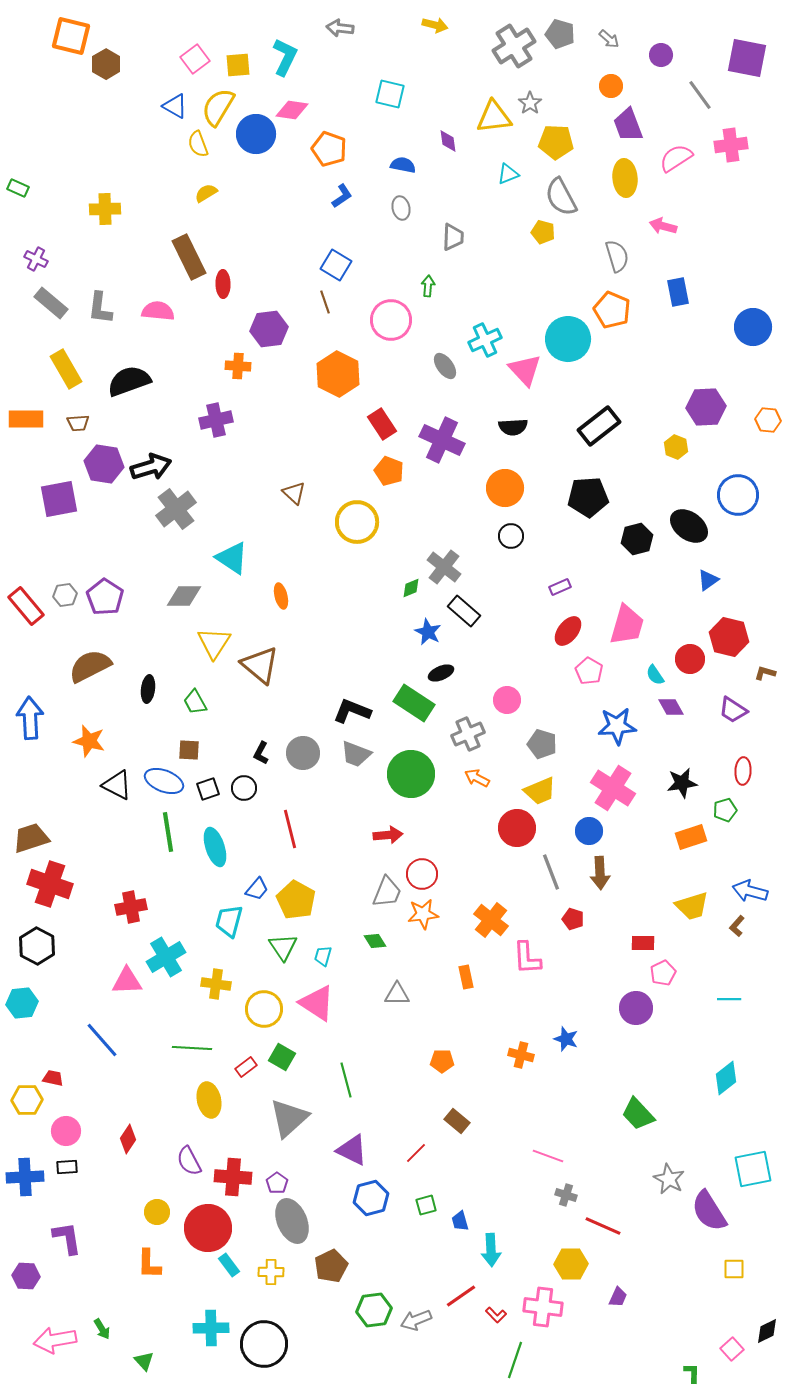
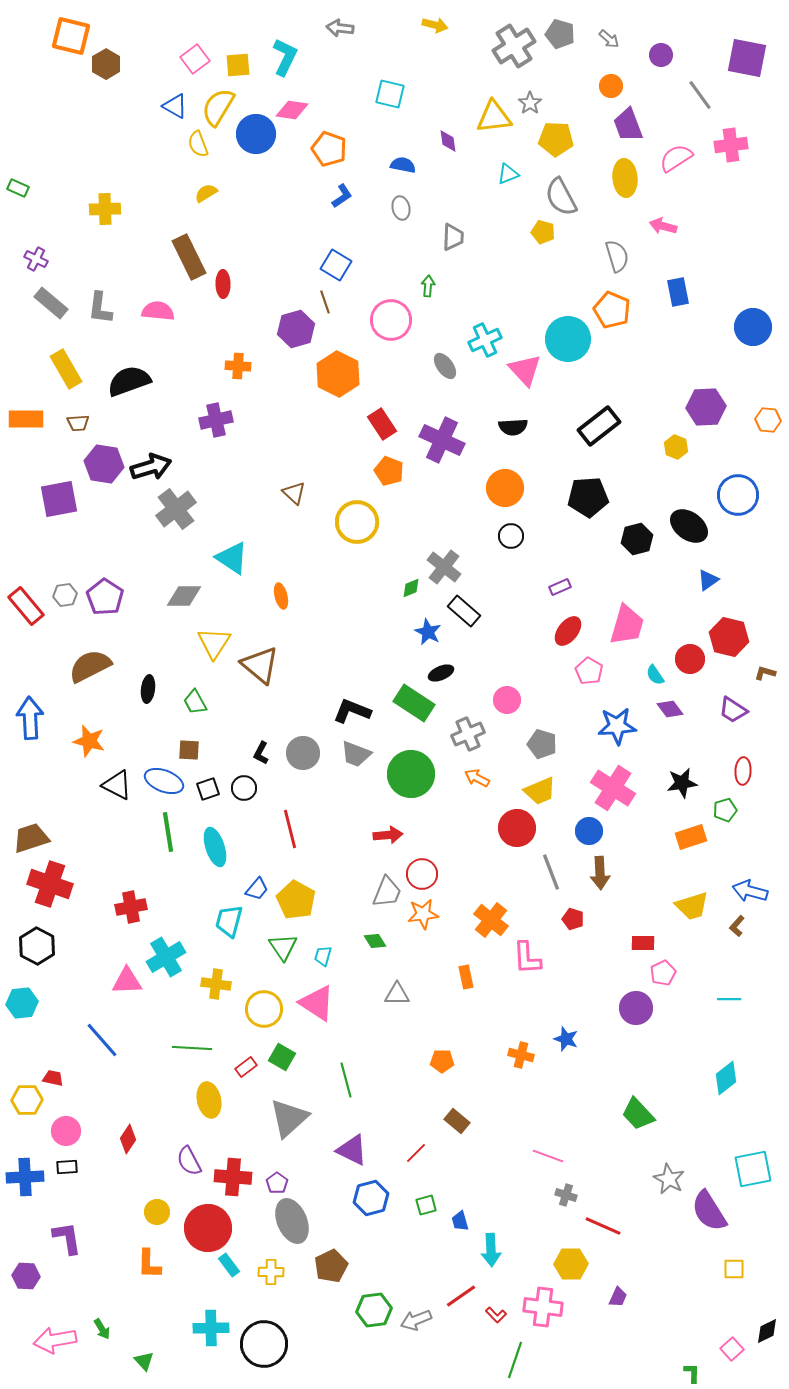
yellow pentagon at (556, 142): moved 3 px up
purple hexagon at (269, 329): moved 27 px right; rotated 9 degrees counterclockwise
purple diamond at (671, 707): moved 1 px left, 2 px down; rotated 8 degrees counterclockwise
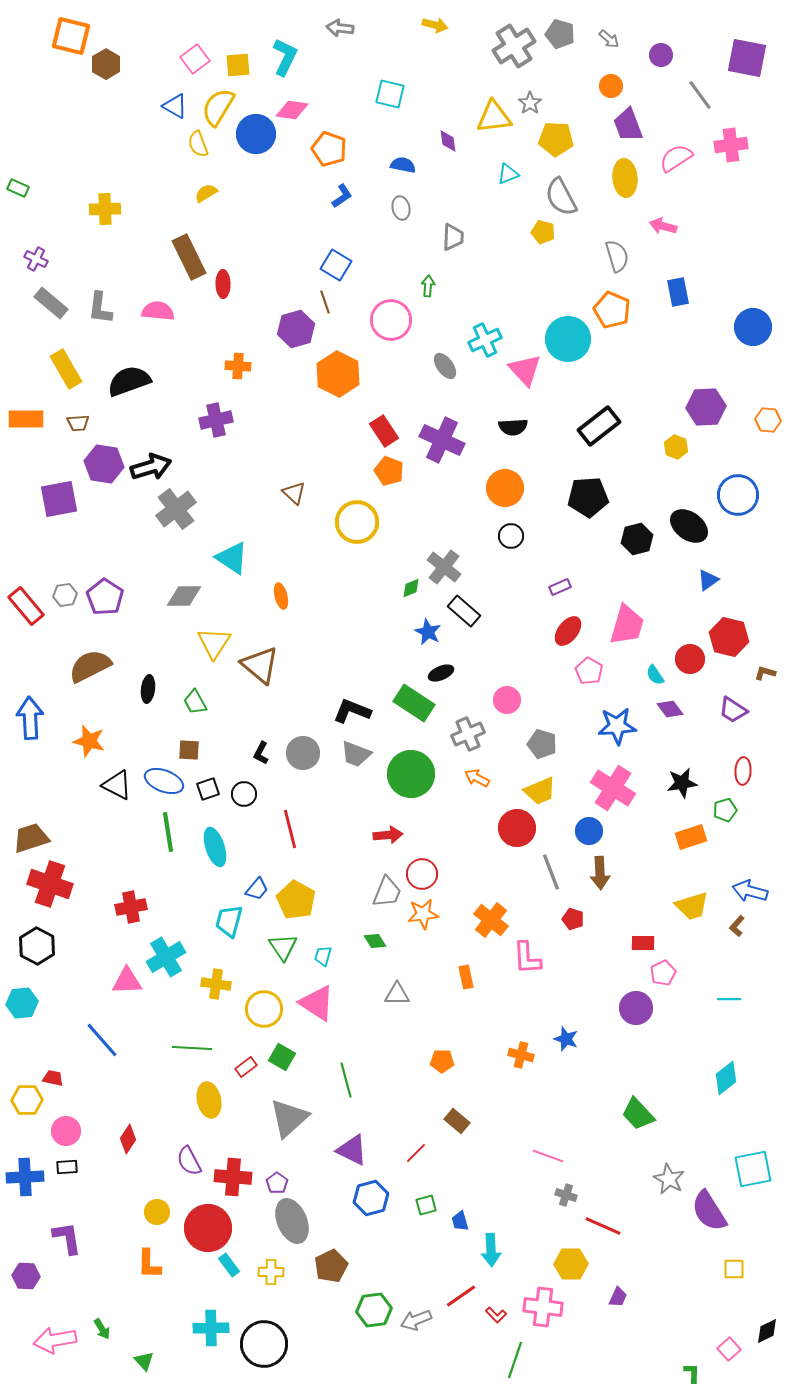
red rectangle at (382, 424): moved 2 px right, 7 px down
black circle at (244, 788): moved 6 px down
pink square at (732, 1349): moved 3 px left
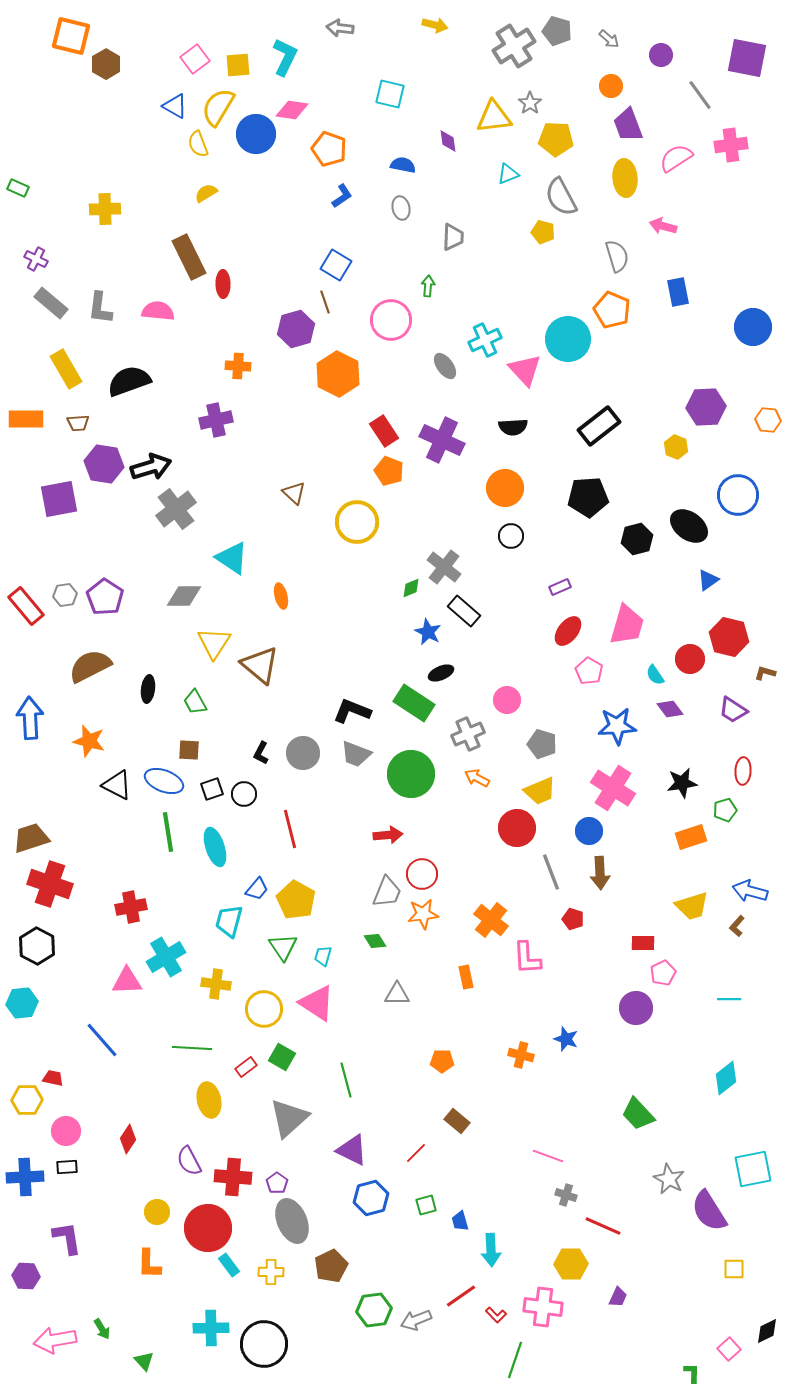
gray pentagon at (560, 34): moved 3 px left, 3 px up
black square at (208, 789): moved 4 px right
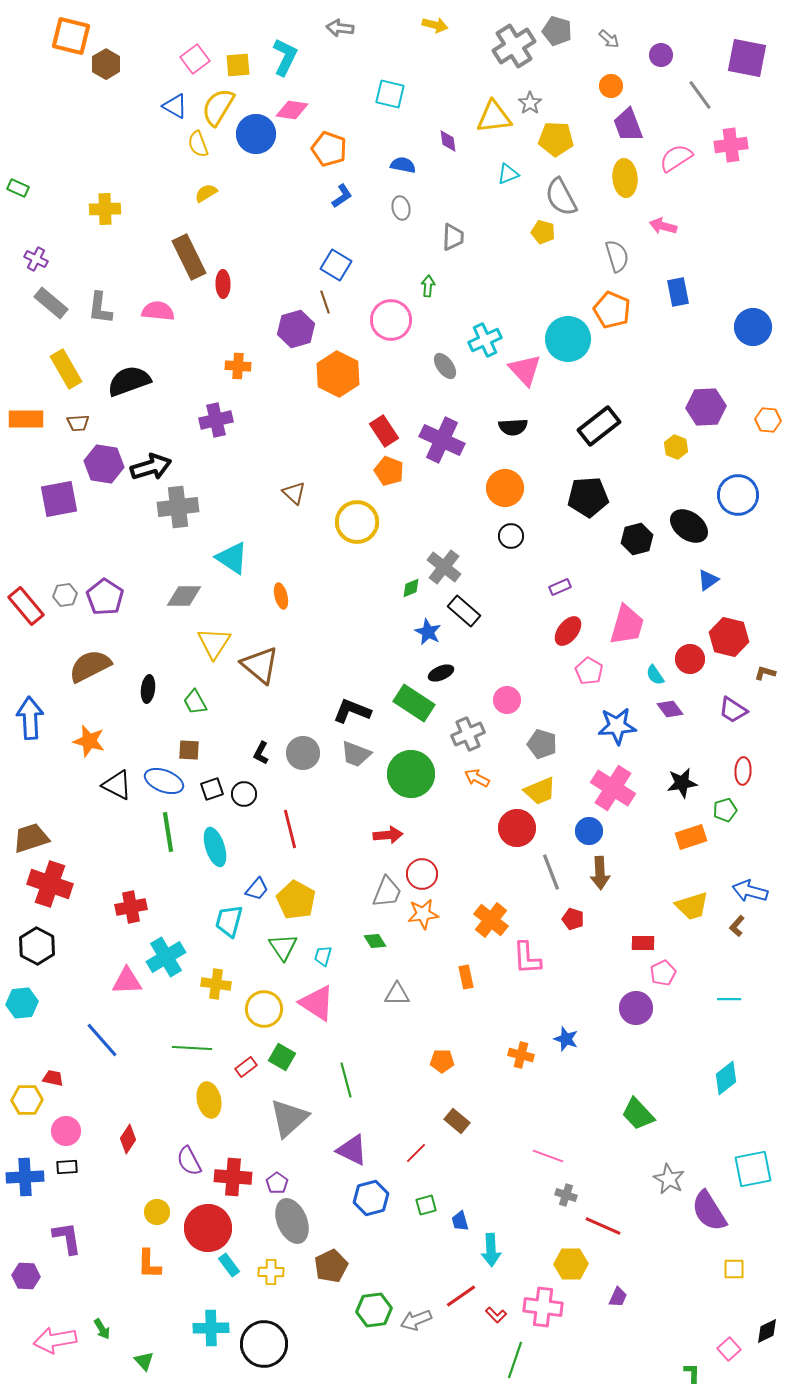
gray cross at (176, 509): moved 2 px right, 2 px up; rotated 30 degrees clockwise
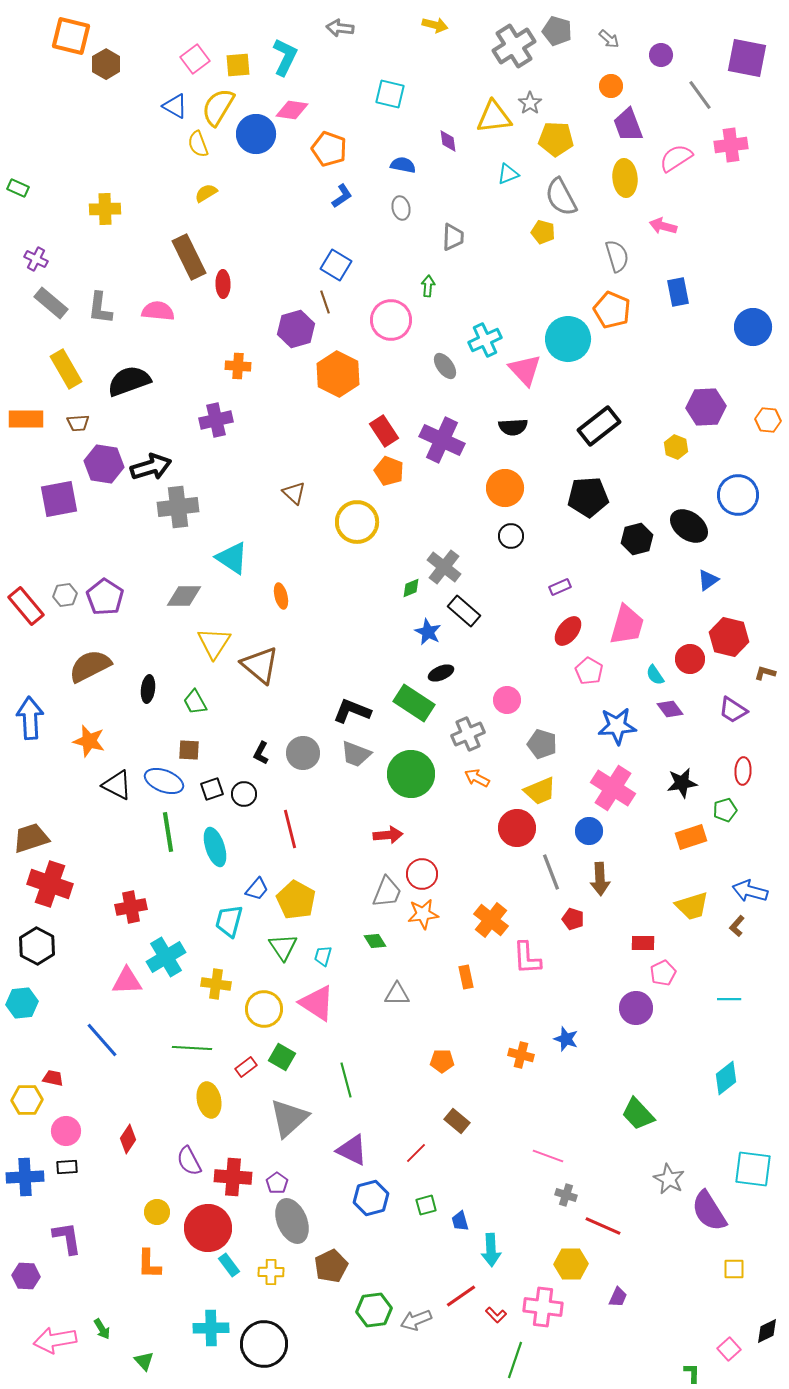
brown arrow at (600, 873): moved 6 px down
cyan square at (753, 1169): rotated 18 degrees clockwise
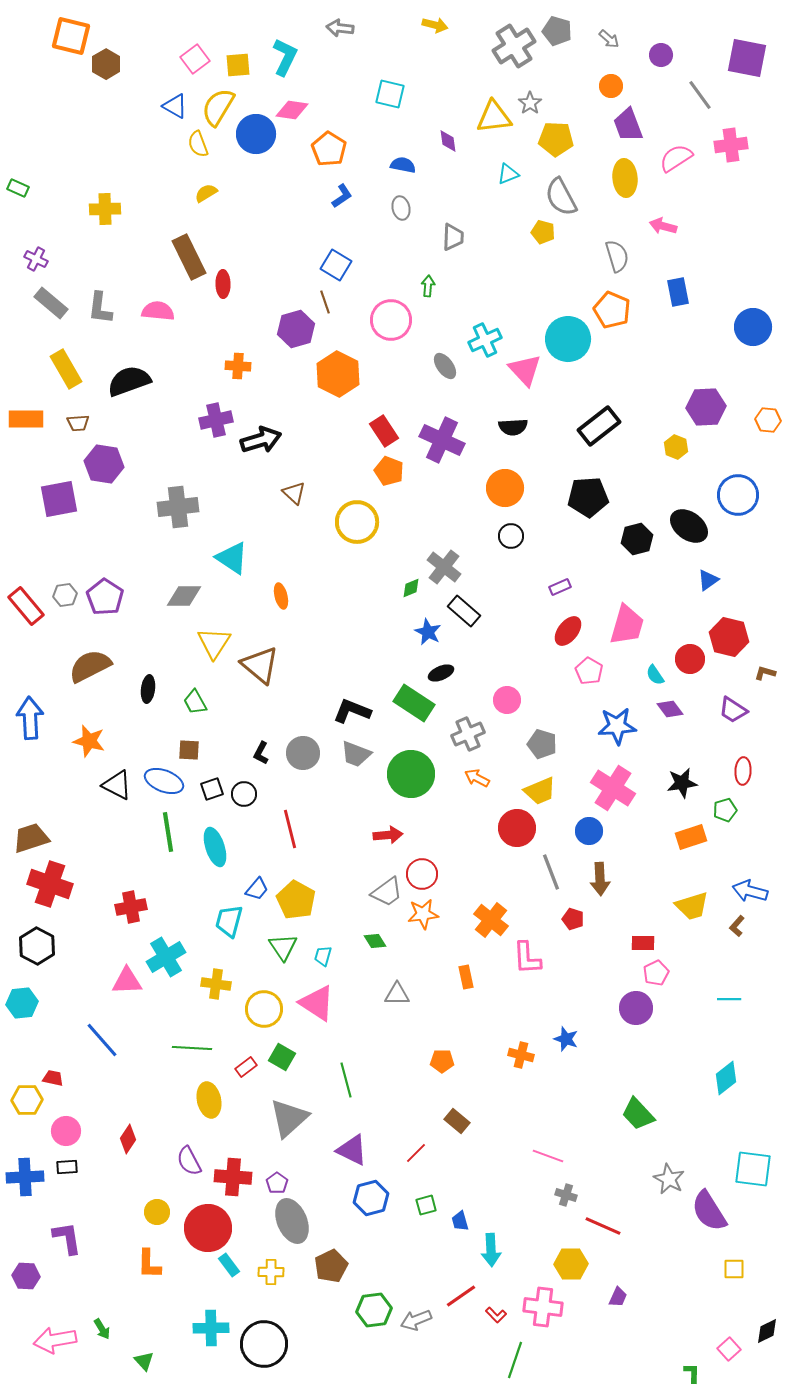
orange pentagon at (329, 149): rotated 12 degrees clockwise
black arrow at (151, 467): moved 110 px right, 27 px up
gray trapezoid at (387, 892): rotated 32 degrees clockwise
pink pentagon at (663, 973): moved 7 px left
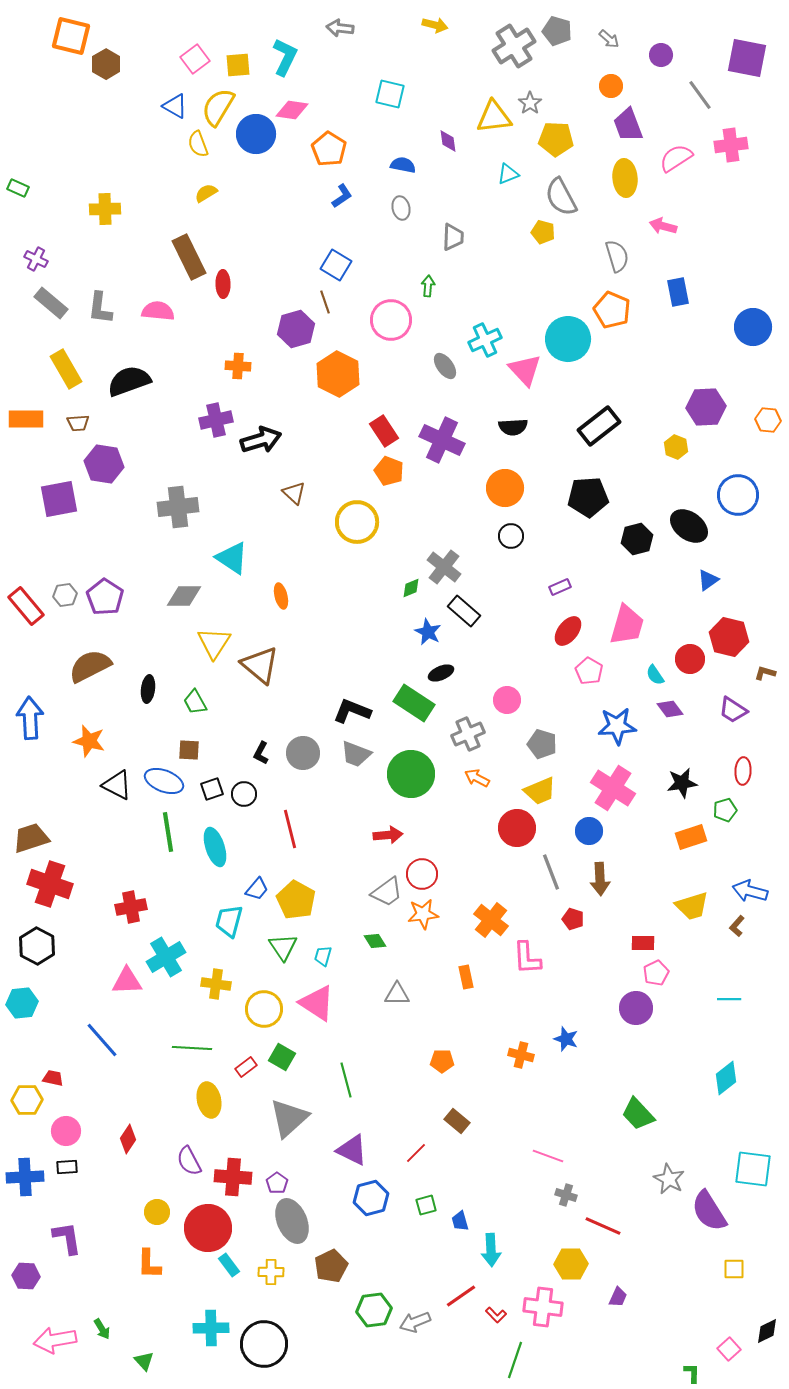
gray arrow at (416, 1320): moved 1 px left, 2 px down
